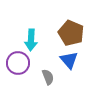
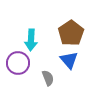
brown pentagon: rotated 15 degrees clockwise
gray semicircle: moved 1 px down
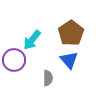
cyan arrow: moved 1 px right; rotated 35 degrees clockwise
purple circle: moved 4 px left, 3 px up
gray semicircle: rotated 21 degrees clockwise
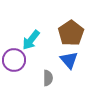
cyan arrow: moved 1 px left
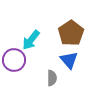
gray semicircle: moved 4 px right
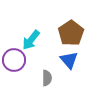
gray semicircle: moved 5 px left
